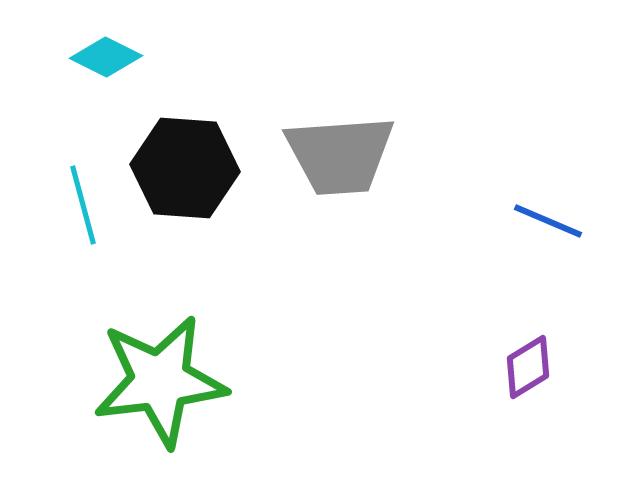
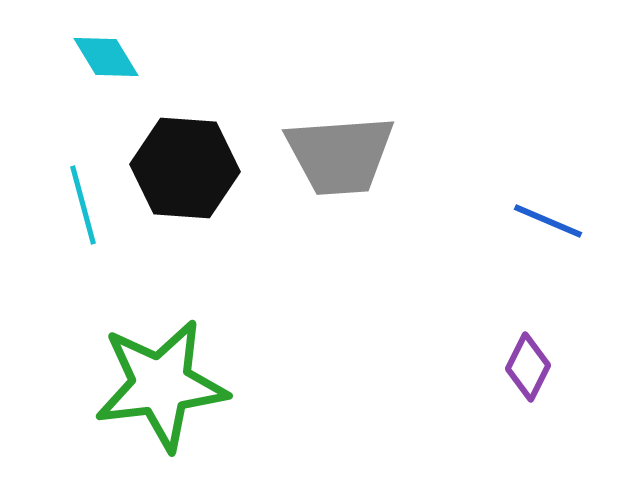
cyan diamond: rotated 32 degrees clockwise
purple diamond: rotated 32 degrees counterclockwise
green star: moved 1 px right, 4 px down
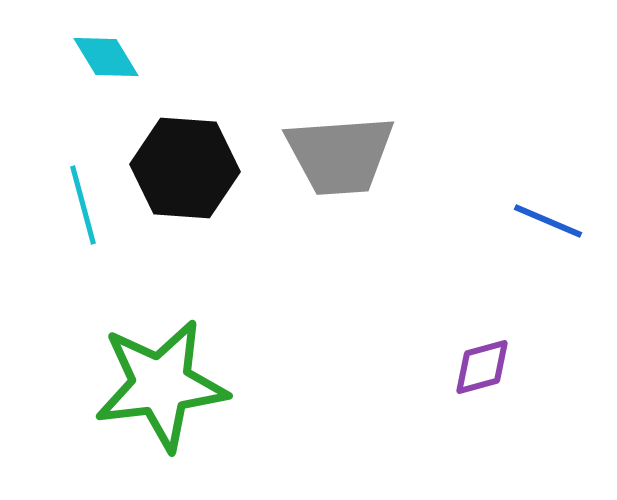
purple diamond: moved 46 px left; rotated 48 degrees clockwise
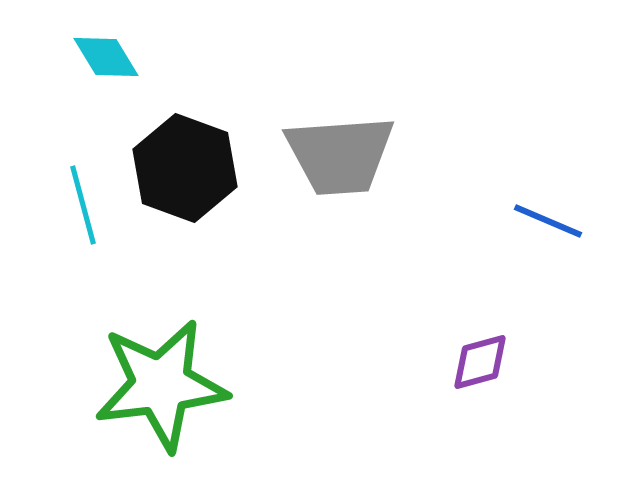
black hexagon: rotated 16 degrees clockwise
purple diamond: moved 2 px left, 5 px up
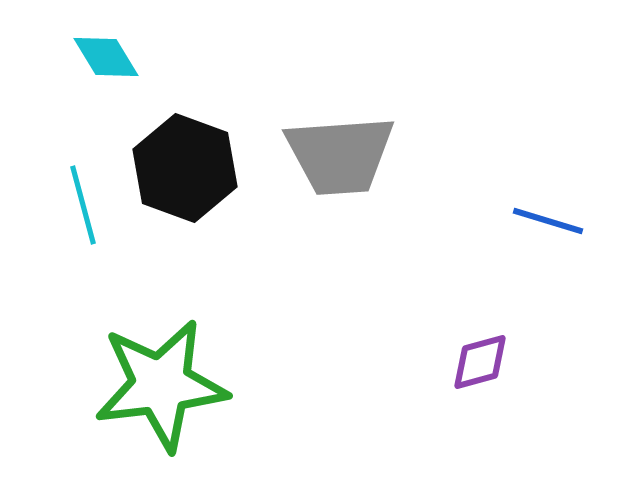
blue line: rotated 6 degrees counterclockwise
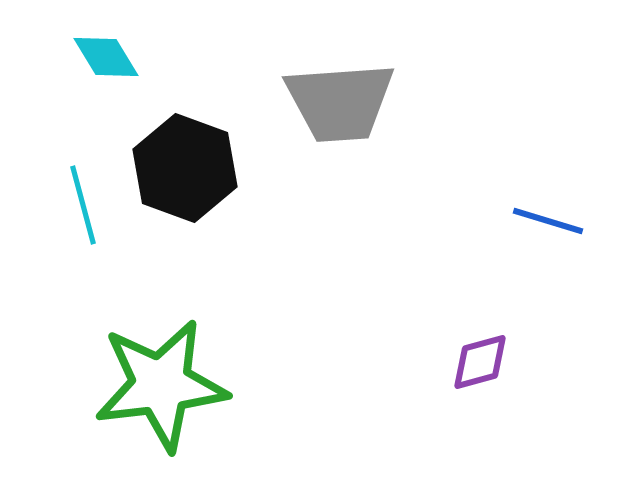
gray trapezoid: moved 53 px up
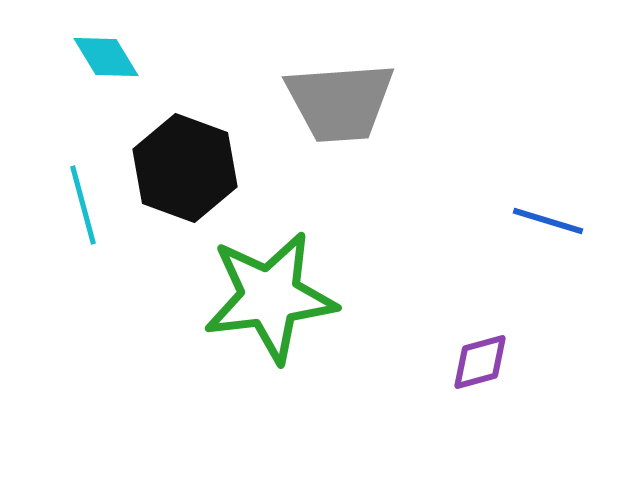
green star: moved 109 px right, 88 px up
